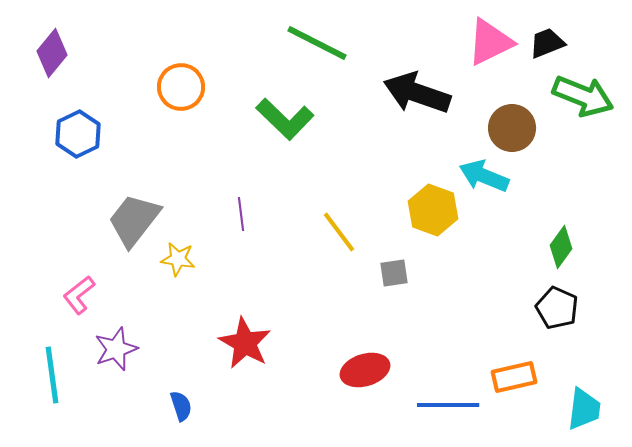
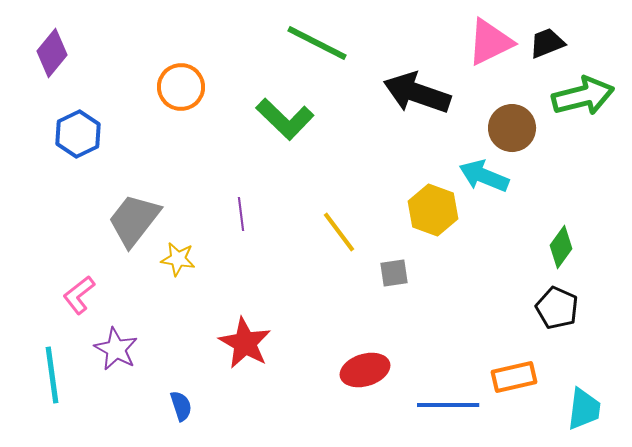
green arrow: rotated 36 degrees counterclockwise
purple star: rotated 24 degrees counterclockwise
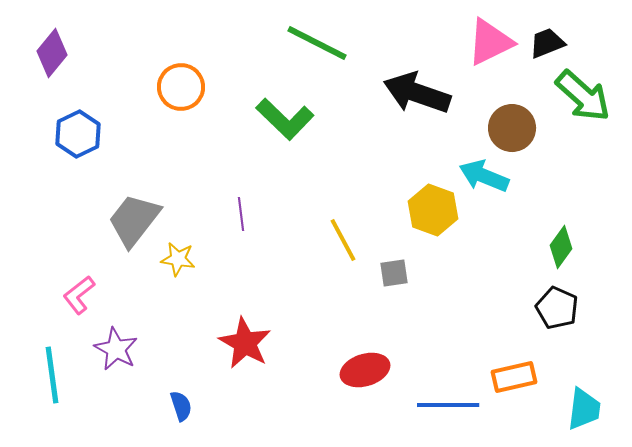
green arrow: rotated 56 degrees clockwise
yellow line: moved 4 px right, 8 px down; rotated 9 degrees clockwise
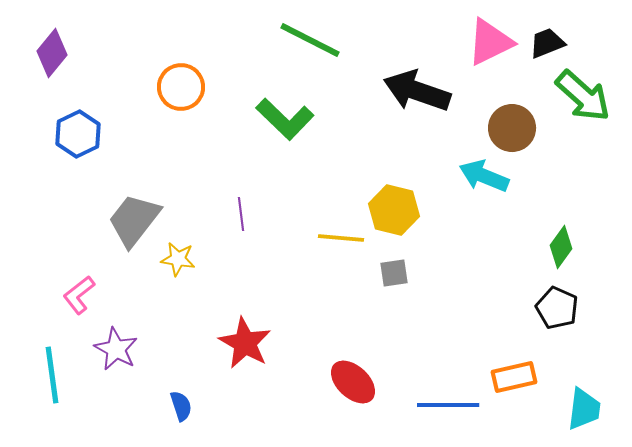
green line: moved 7 px left, 3 px up
black arrow: moved 2 px up
yellow hexagon: moved 39 px left; rotated 6 degrees counterclockwise
yellow line: moved 2 px left, 2 px up; rotated 57 degrees counterclockwise
red ellipse: moved 12 px left, 12 px down; rotated 60 degrees clockwise
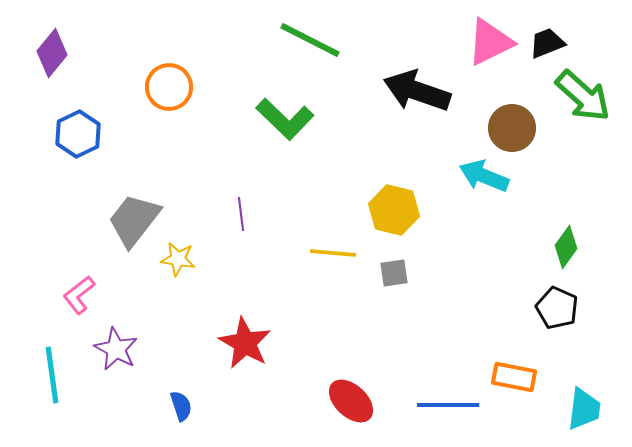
orange circle: moved 12 px left
yellow line: moved 8 px left, 15 px down
green diamond: moved 5 px right
orange rectangle: rotated 24 degrees clockwise
red ellipse: moved 2 px left, 19 px down
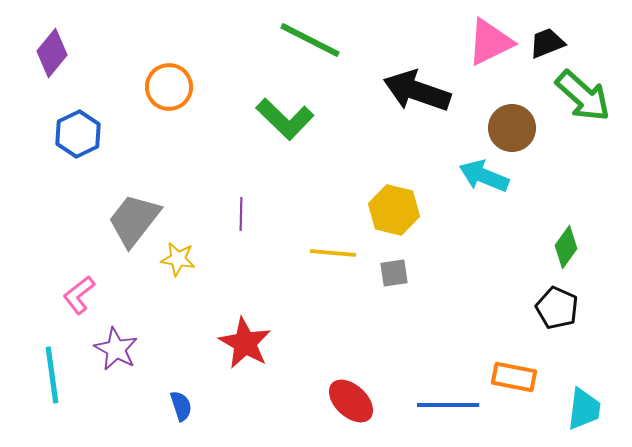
purple line: rotated 8 degrees clockwise
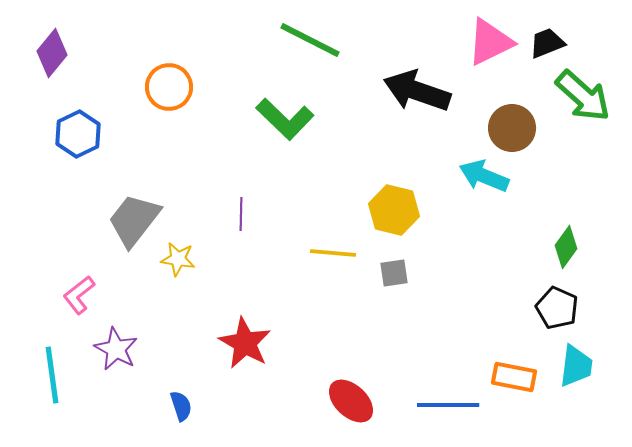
cyan trapezoid: moved 8 px left, 43 px up
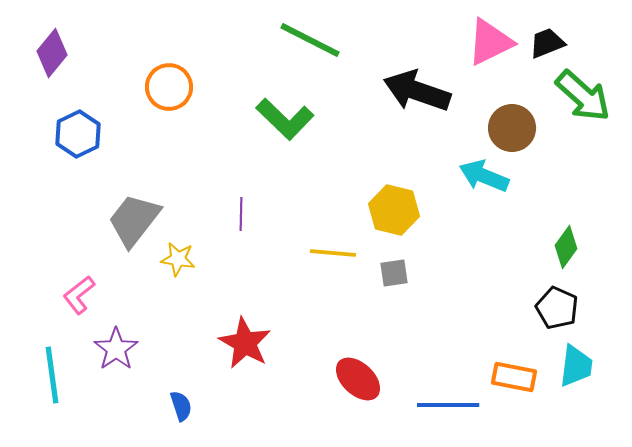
purple star: rotated 9 degrees clockwise
red ellipse: moved 7 px right, 22 px up
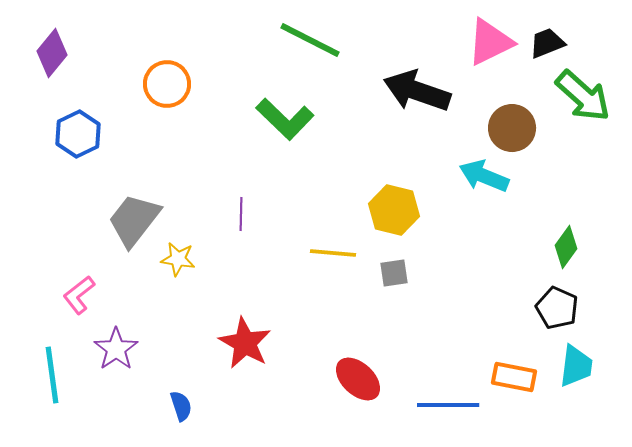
orange circle: moved 2 px left, 3 px up
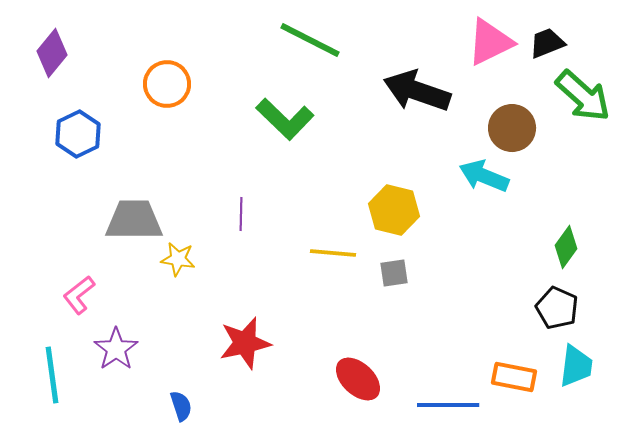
gray trapezoid: rotated 52 degrees clockwise
red star: rotated 30 degrees clockwise
